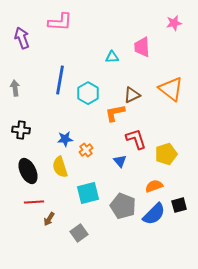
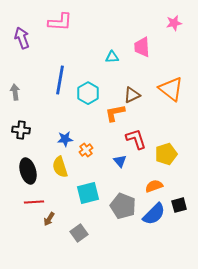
gray arrow: moved 4 px down
black ellipse: rotated 10 degrees clockwise
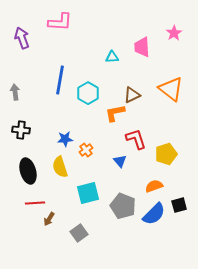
pink star: moved 10 px down; rotated 21 degrees counterclockwise
red line: moved 1 px right, 1 px down
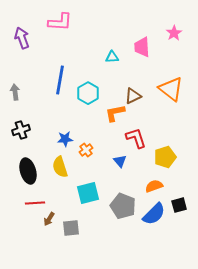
brown triangle: moved 1 px right, 1 px down
black cross: rotated 24 degrees counterclockwise
red L-shape: moved 1 px up
yellow pentagon: moved 1 px left, 3 px down
gray square: moved 8 px left, 5 px up; rotated 30 degrees clockwise
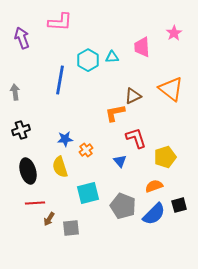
cyan hexagon: moved 33 px up
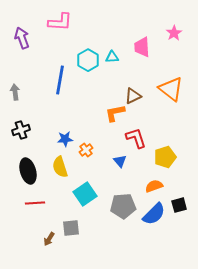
cyan square: moved 3 px left, 1 px down; rotated 20 degrees counterclockwise
gray pentagon: rotated 25 degrees counterclockwise
brown arrow: moved 20 px down
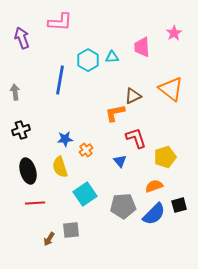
gray square: moved 2 px down
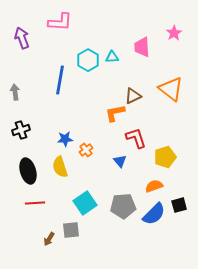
cyan square: moved 9 px down
